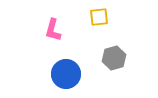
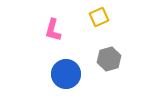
yellow square: rotated 18 degrees counterclockwise
gray hexagon: moved 5 px left, 1 px down
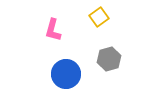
yellow square: rotated 12 degrees counterclockwise
